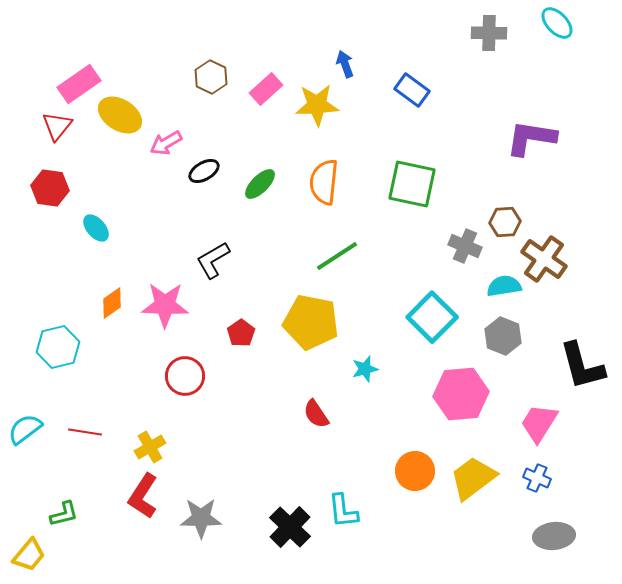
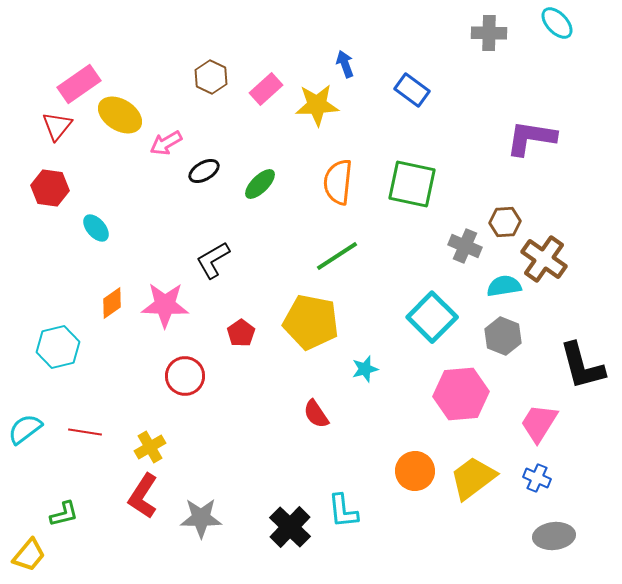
orange semicircle at (324, 182): moved 14 px right
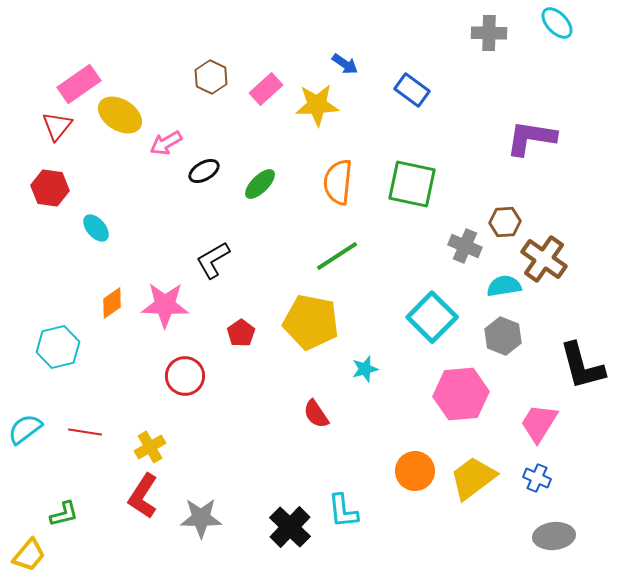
blue arrow at (345, 64): rotated 144 degrees clockwise
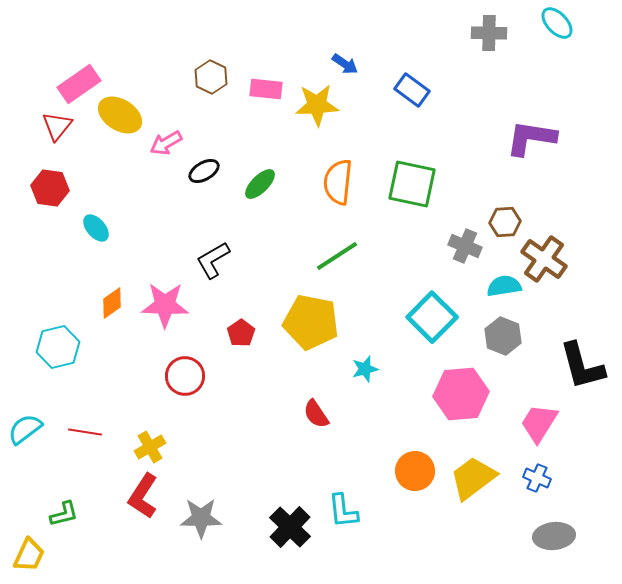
pink rectangle at (266, 89): rotated 48 degrees clockwise
yellow trapezoid at (29, 555): rotated 15 degrees counterclockwise
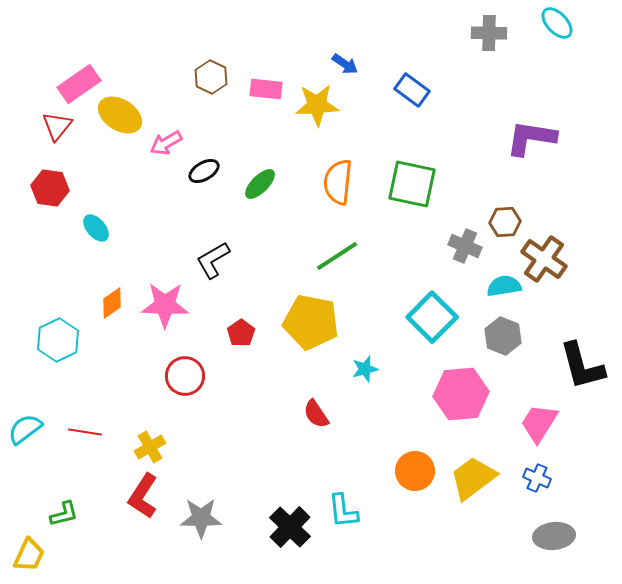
cyan hexagon at (58, 347): moved 7 px up; rotated 12 degrees counterclockwise
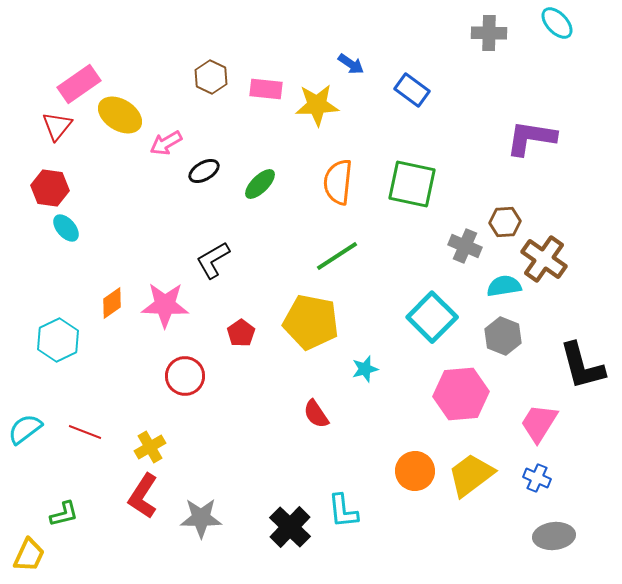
blue arrow at (345, 64): moved 6 px right
cyan ellipse at (96, 228): moved 30 px left
red line at (85, 432): rotated 12 degrees clockwise
yellow trapezoid at (473, 478): moved 2 px left, 3 px up
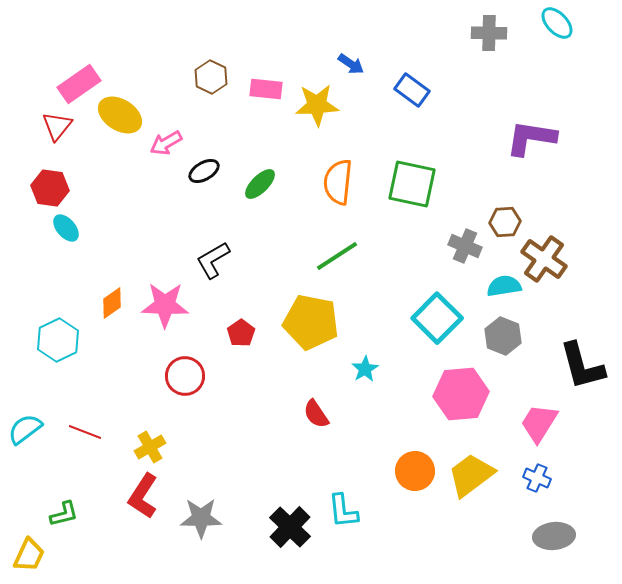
cyan square at (432, 317): moved 5 px right, 1 px down
cyan star at (365, 369): rotated 16 degrees counterclockwise
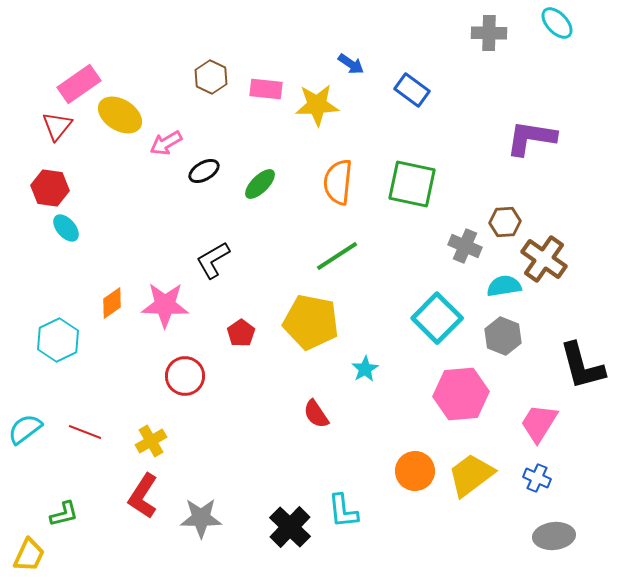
yellow cross at (150, 447): moved 1 px right, 6 px up
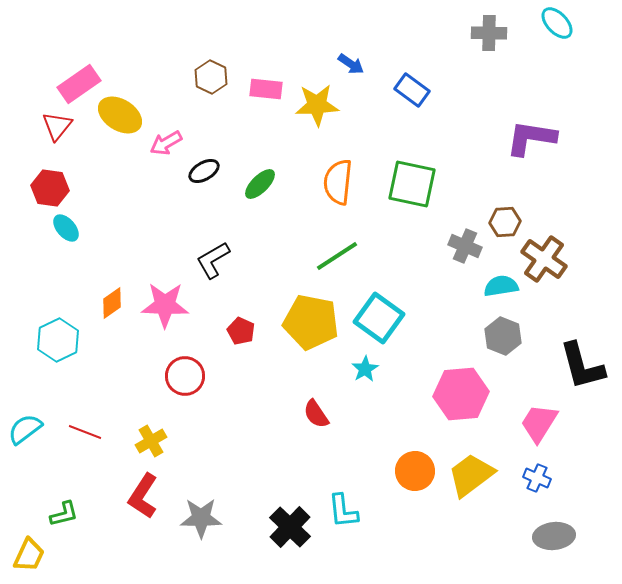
cyan semicircle at (504, 286): moved 3 px left
cyan square at (437, 318): moved 58 px left; rotated 9 degrees counterclockwise
red pentagon at (241, 333): moved 2 px up; rotated 12 degrees counterclockwise
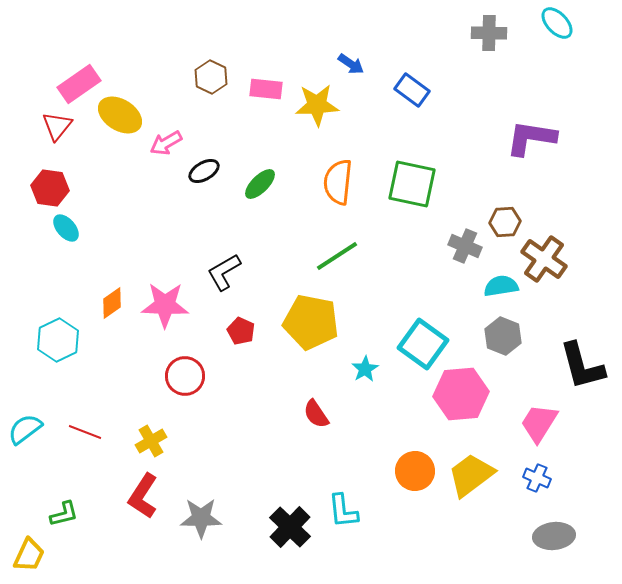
black L-shape at (213, 260): moved 11 px right, 12 px down
cyan square at (379, 318): moved 44 px right, 26 px down
